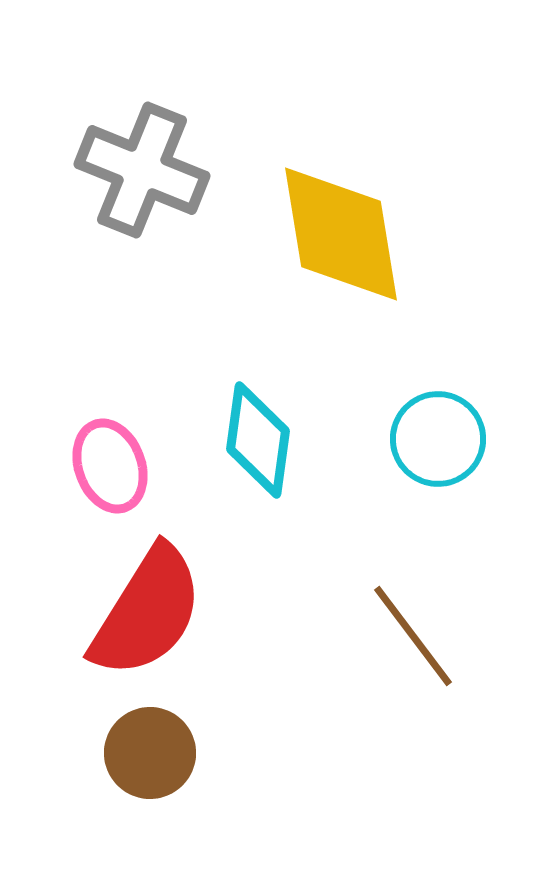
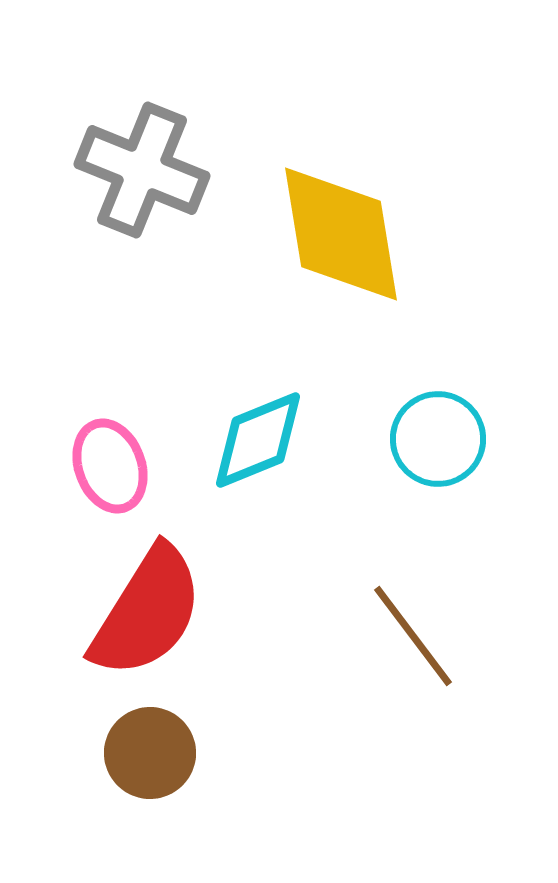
cyan diamond: rotated 60 degrees clockwise
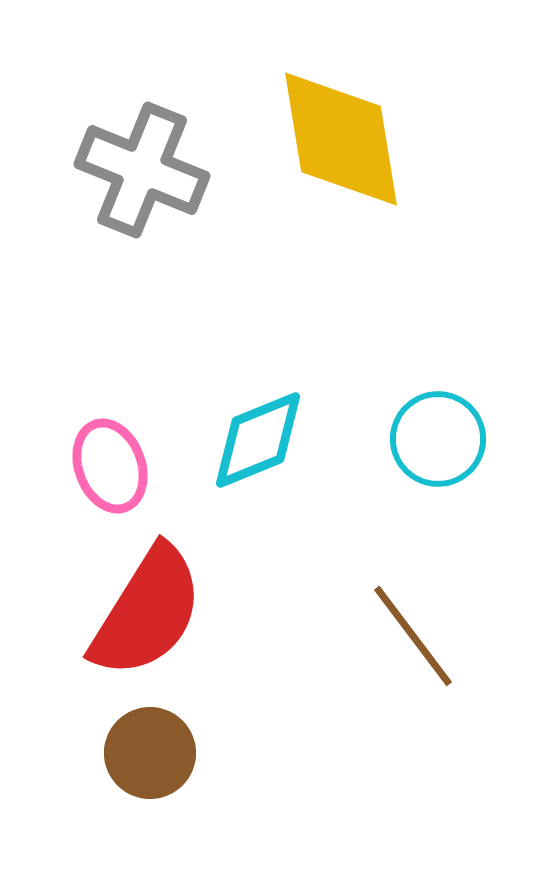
yellow diamond: moved 95 px up
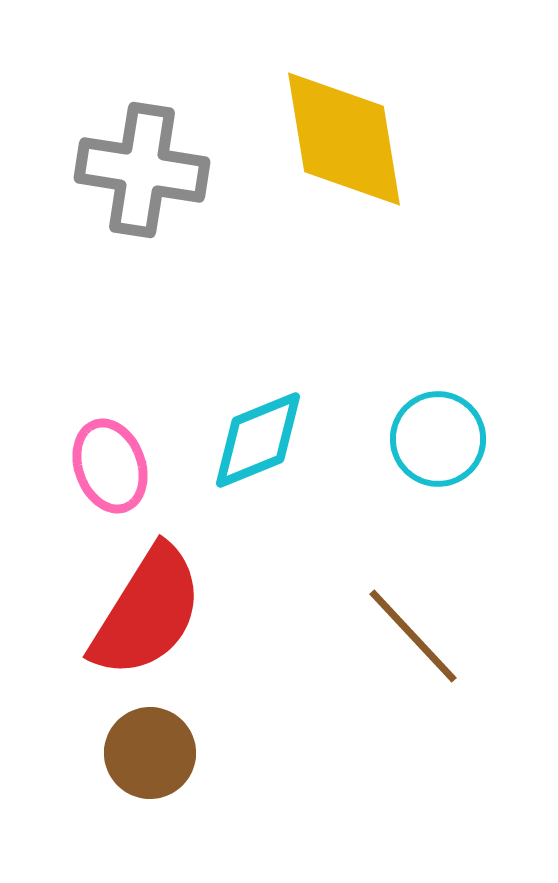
yellow diamond: moved 3 px right
gray cross: rotated 13 degrees counterclockwise
brown line: rotated 6 degrees counterclockwise
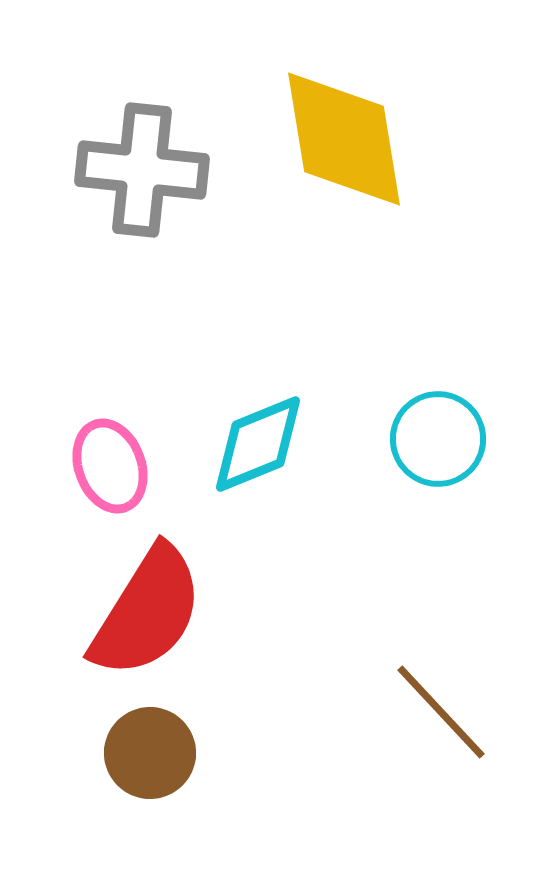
gray cross: rotated 3 degrees counterclockwise
cyan diamond: moved 4 px down
brown line: moved 28 px right, 76 px down
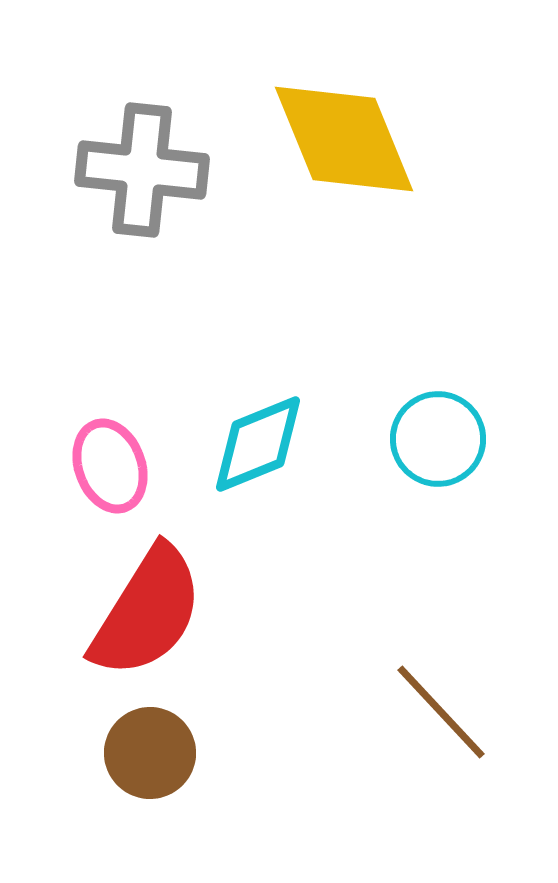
yellow diamond: rotated 13 degrees counterclockwise
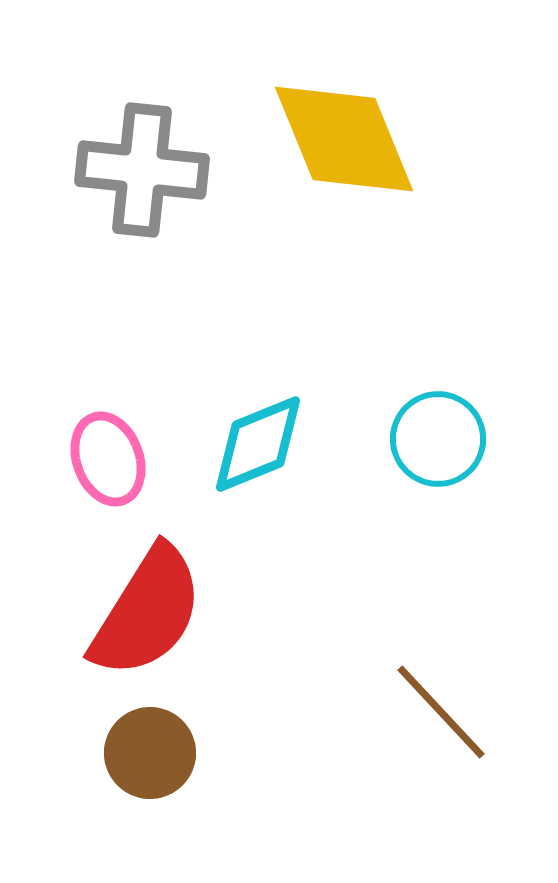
pink ellipse: moved 2 px left, 7 px up
